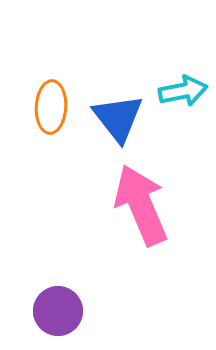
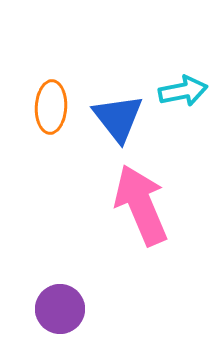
purple circle: moved 2 px right, 2 px up
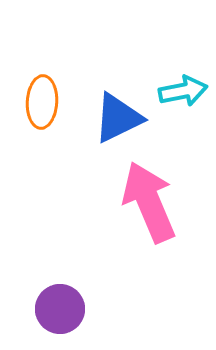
orange ellipse: moved 9 px left, 5 px up
blue triangle: rotated 42 degrees clockwise
pink arrow: moved 8 px right, 3 px up
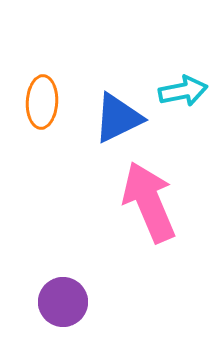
purple circle: moved 3 px right, 7 px up
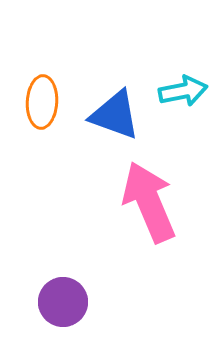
blue triangle: moved 3 px left, 3 px up; rotated 46 degrees clockwise
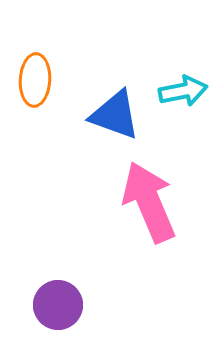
orange ellipse: moved 7 px left, 22 px up
purple circle: moved 5 px left, 3 px down
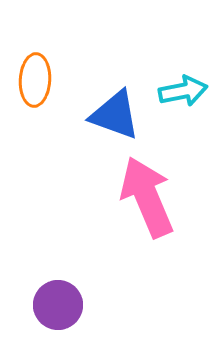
pink arrow: moved 2 px left, 5 px up
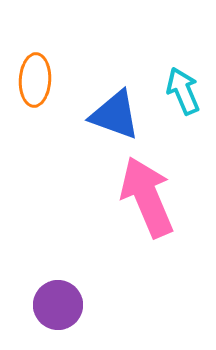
cyan arrow: rotated 102 degrees counterclockwise
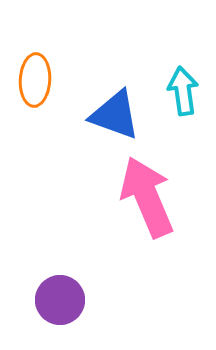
cyan arrow: rotated 15 degrees clockwise
purple circle: moved 2 px right, 5 px up
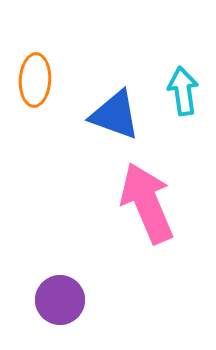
pink arrow: moved 6 px down
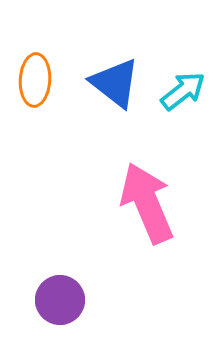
cyan arrow: rotated 60 degrees clockwise
blue triangle: moved 32 px up; rotated 18 degrees clockwise
